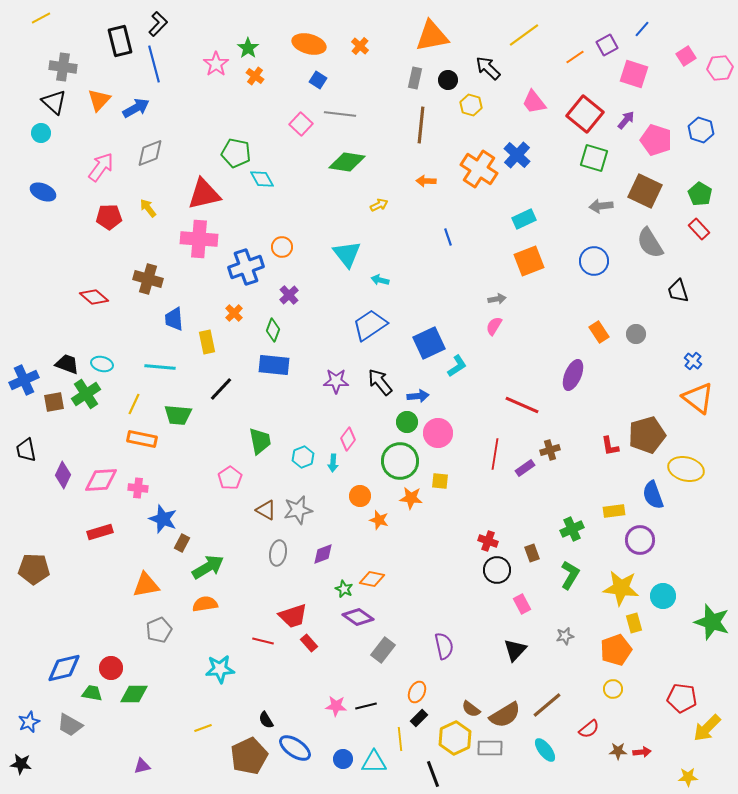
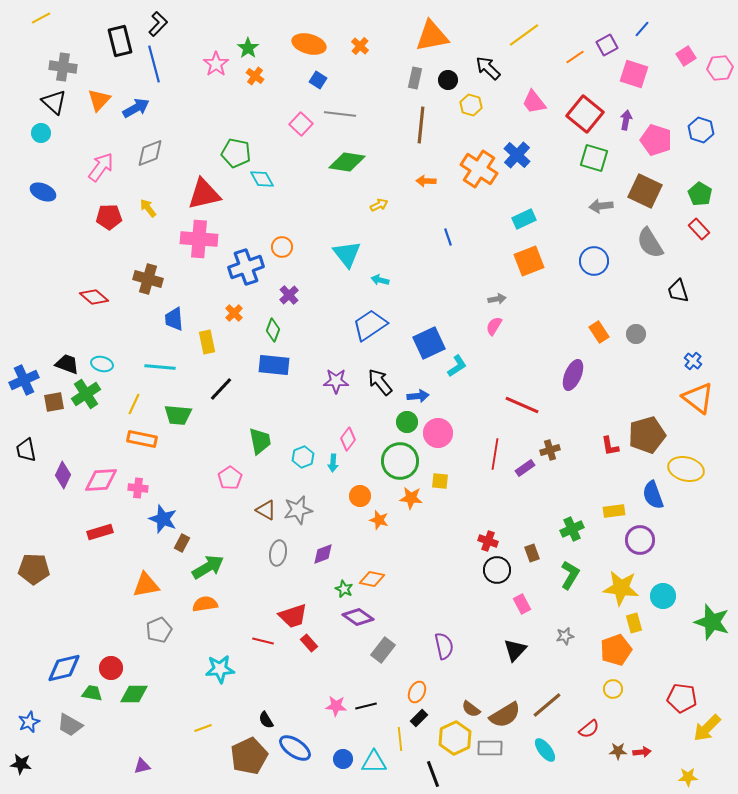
purple arrow at (626, 120): rotated 30 degrees counterclockwise
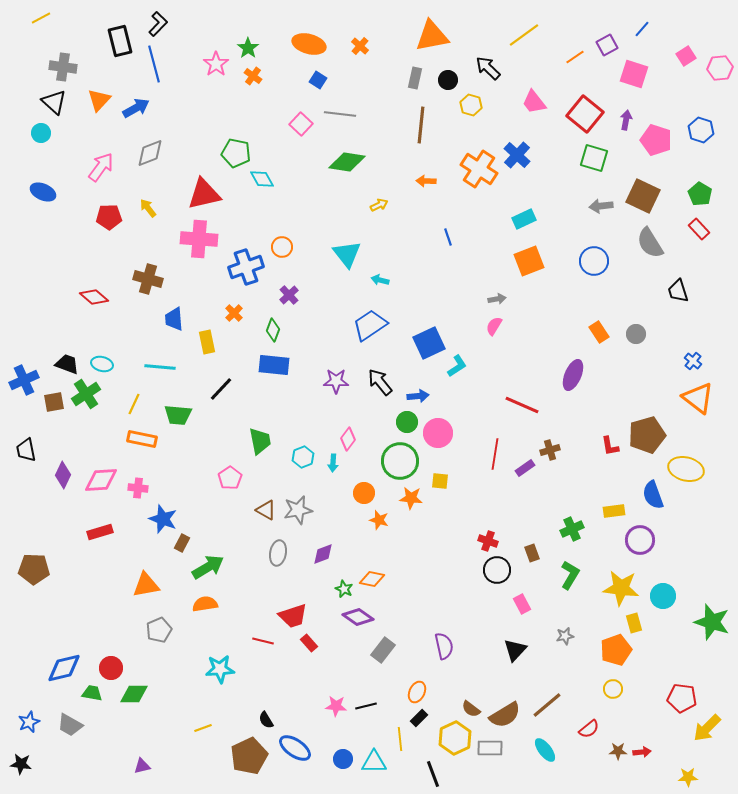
orange cross at (255, 76): moved 2 px left
brown square at (645, 191): moved 2 px left, 5 px down
orange circle at (360, 496): moved 4 px right, 3 px up
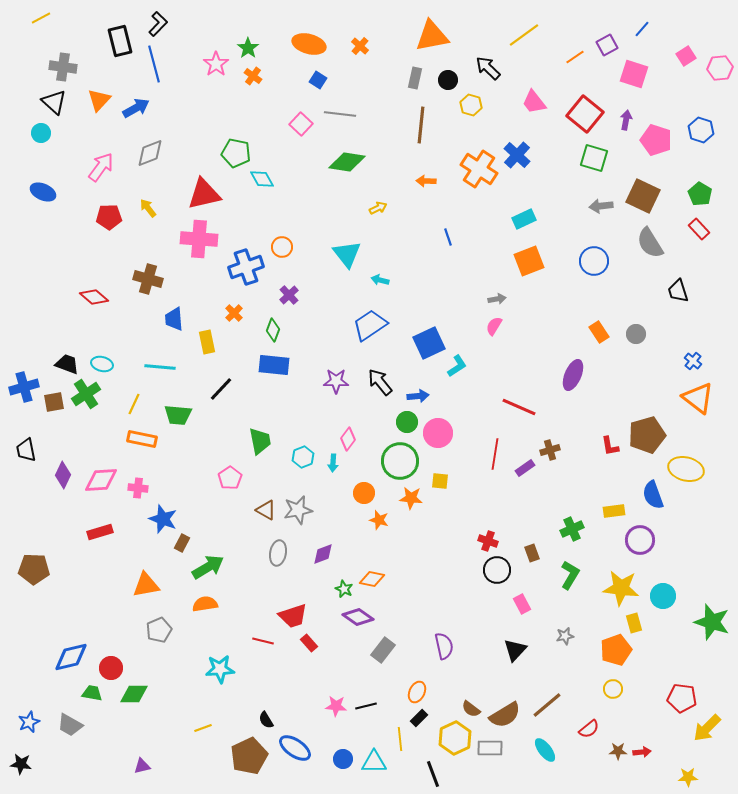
yellow arrow at (379, 205): moved 1 px left, 3 px down
blue cross at (24, 380): moved 7 px down; rotated 8 degrees clockwise
red line at (522, 405): moved 3 px left, 2 px down
blue diamond at (64, 668): moved 7 px right, 11 px up
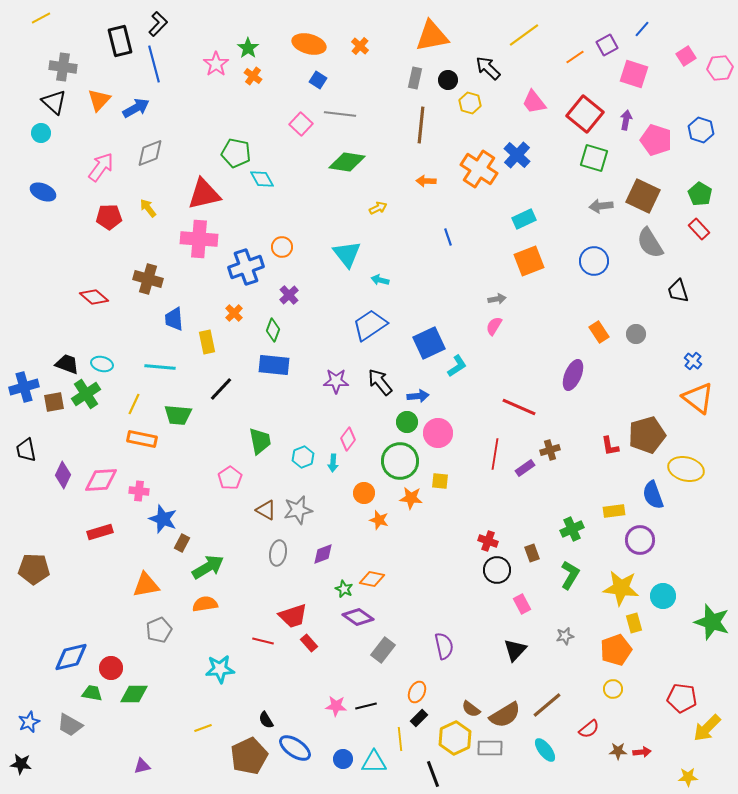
yellow hexagon at (471, 105): moved 1 px left, 2 px up
pink cross at (138, 488): moved 1 px right, 3 px down
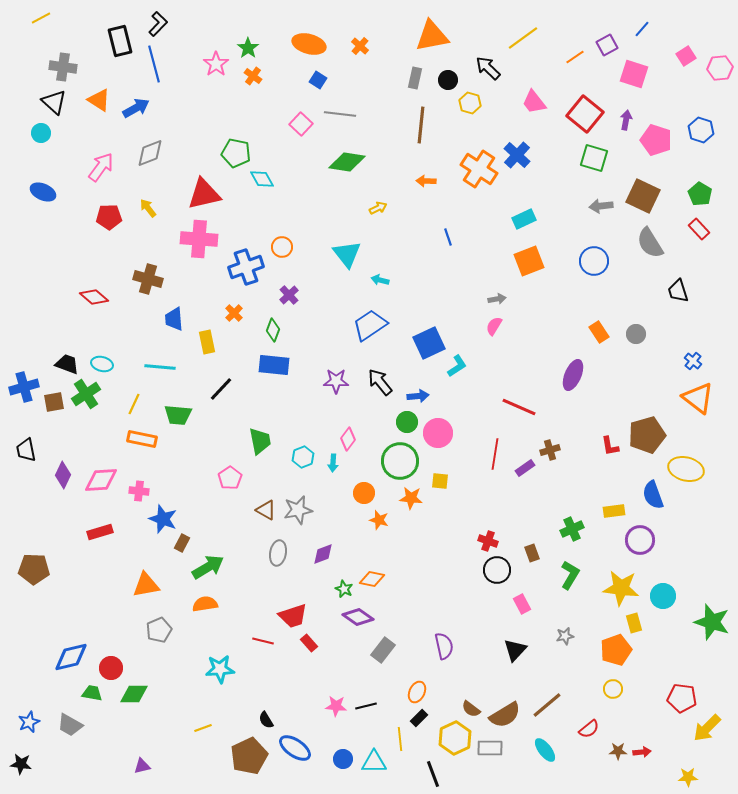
yellow line at (524, 35): moved 1 px left, 3 px down
orange triangle at (99, 100): rotated 40 degrees counterclockwise
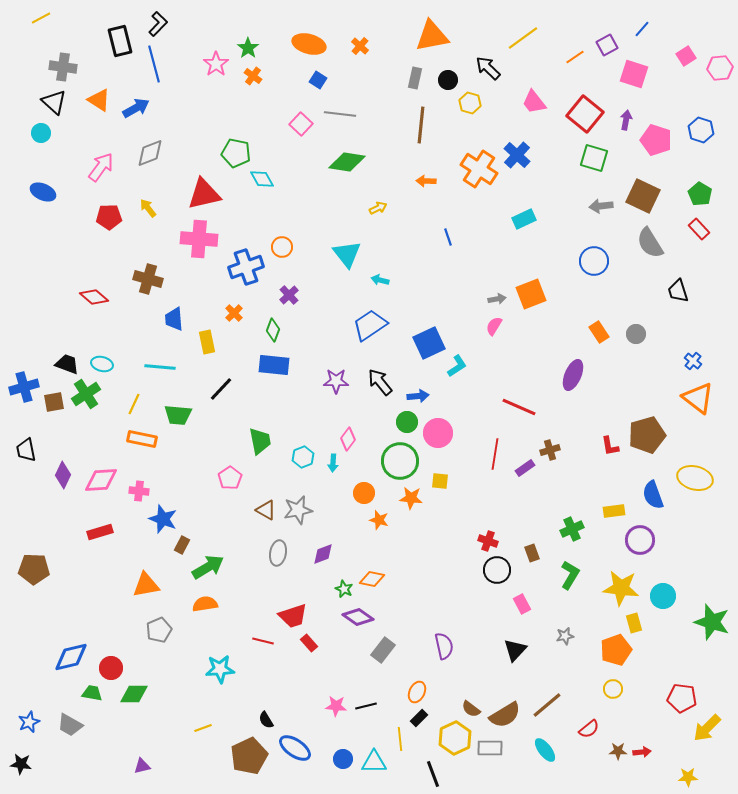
orange square at (529, 261): moved 2 px right, 33 px down
yellow ellipse at (686, 469): moved 9 px right, 9 px down
brown rectangle at (182, 543): moved 2 px down
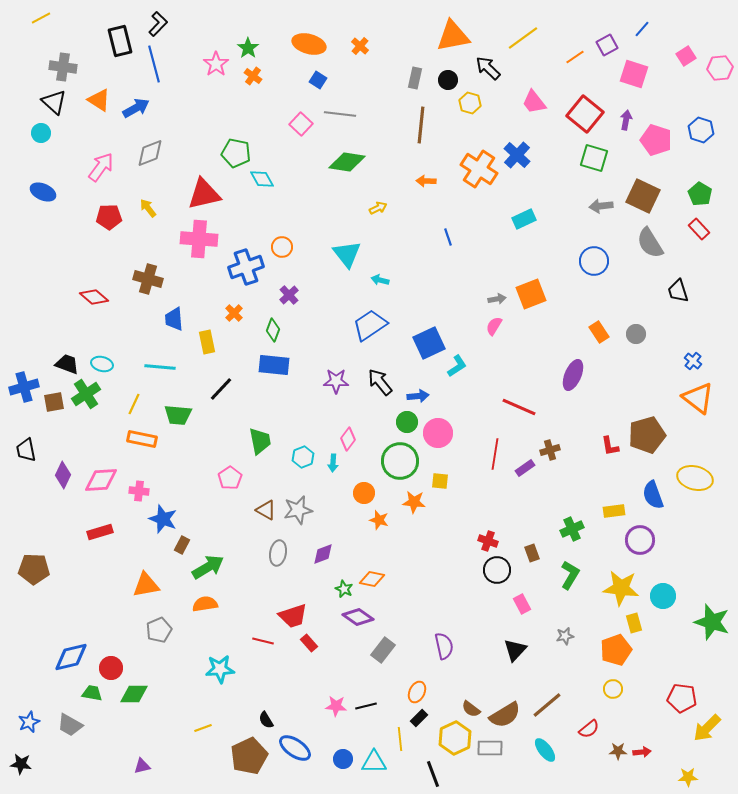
orange triangle at (432, 36): moved 21 px right
orange star at (411, 498): moved 3 px right, 4 px down
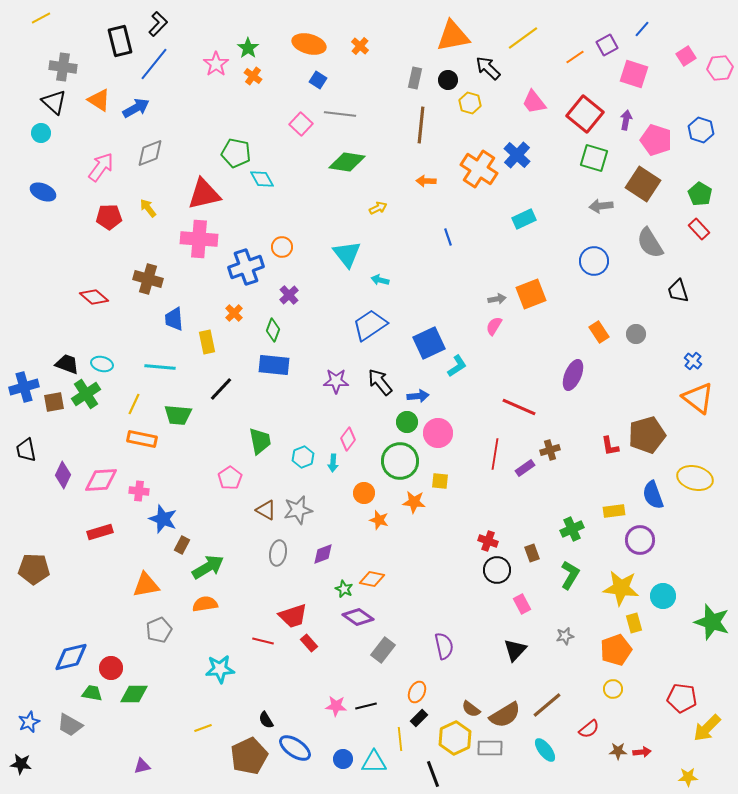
blue line at (154, 64): rotated 54 degrees clockwise
brown square at (643, 196): moved 12 px up; rotated 8 degrees clockwise
